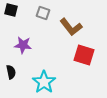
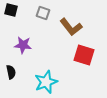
cyan star: moved 2 px right; rotated 15 degrees clockwise
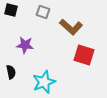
gray square: moved 1 px up
brown L-shape: rotated 10 degrees counterclockwise
purple star: moved 2 px right
cyan star: moved 2 px left
